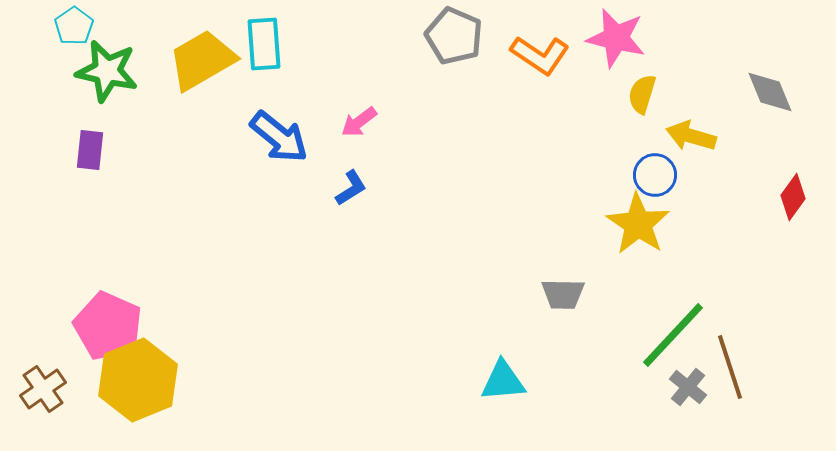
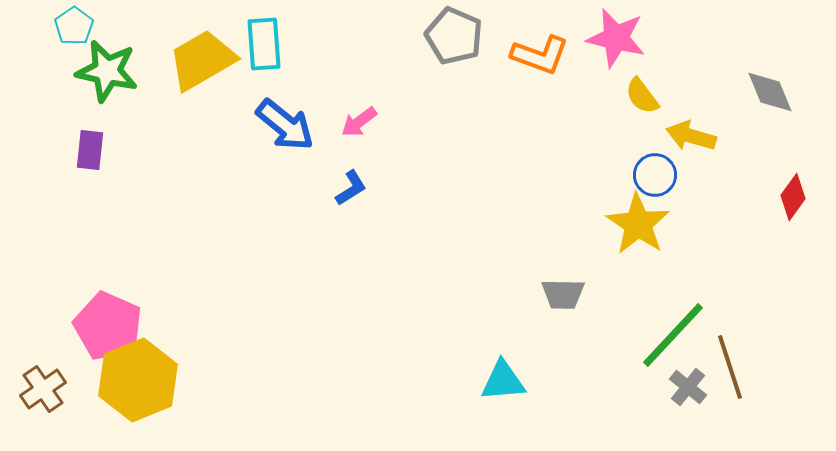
orange L-shape: rotated 14 degrees counterclockwise
yellow semicircle: moved 2 px down; rotated 54 degrees counterclockwise
blue arrow: moved 6 px right, 12 px up
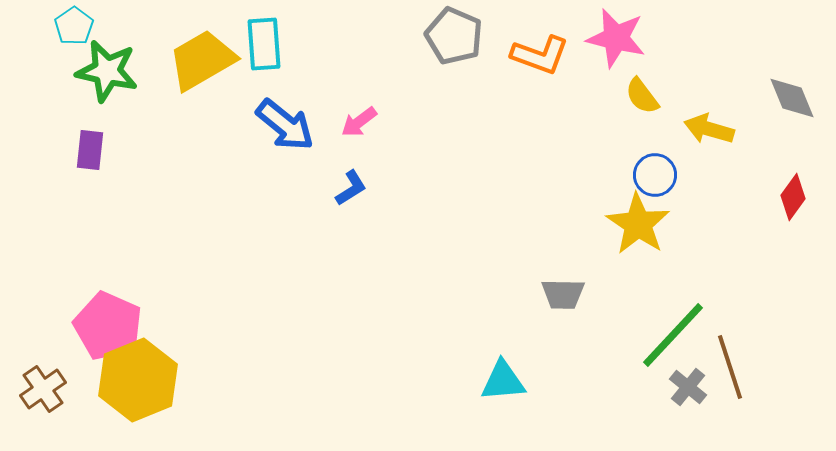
gray diamond: moved 22 px right, 6 px down
yellow arrow: moved 18 px right, 7 px up
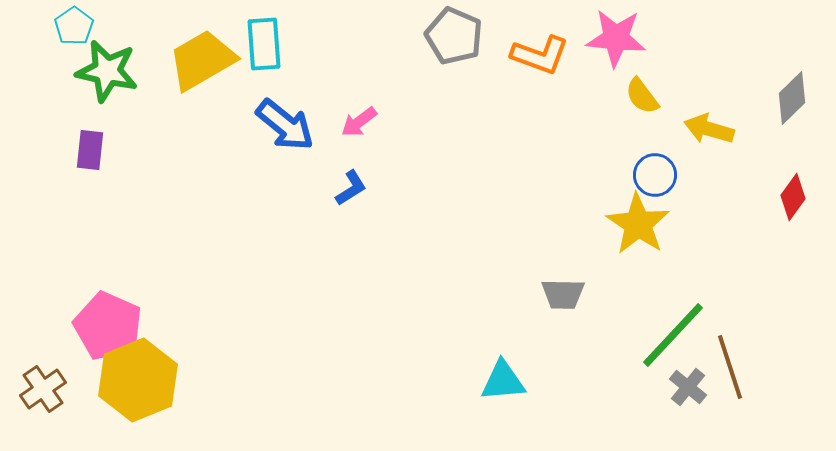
pink star: rotated 8 degrees counterclockwise
gray diamond: rotated 68 degrees clockwise
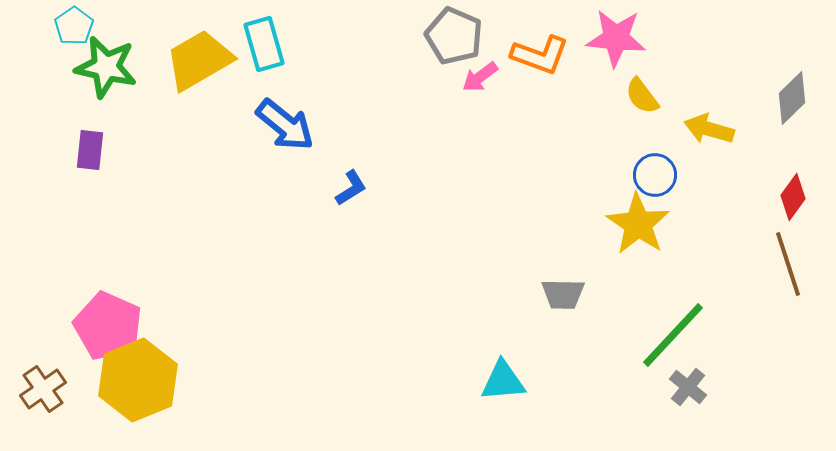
cyan rectangle: rotated 12 degrees counterclockwise
yellow trapezoid: moved 3 px left
green star: moved 1 px left, 4 px up
pink arrow: moved 121 px right, 45 px up
brown line: moved 58 px right, 103 px up
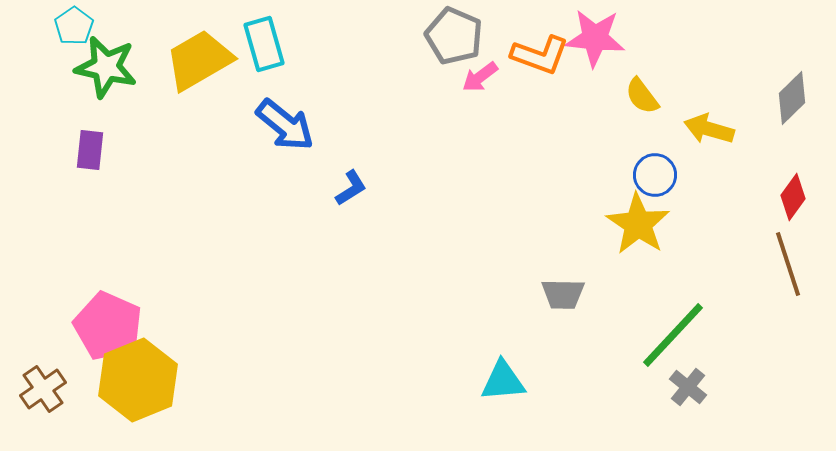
pink star: moved 21 px left
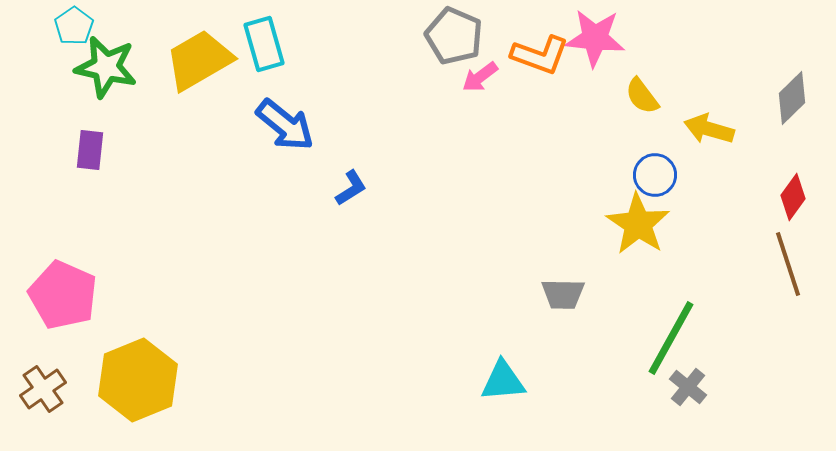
pink pentagon: moved 45 px left, 31 px up
green line: moved 2 px left, 3 px down; rotated 14 degrees counterclockwise
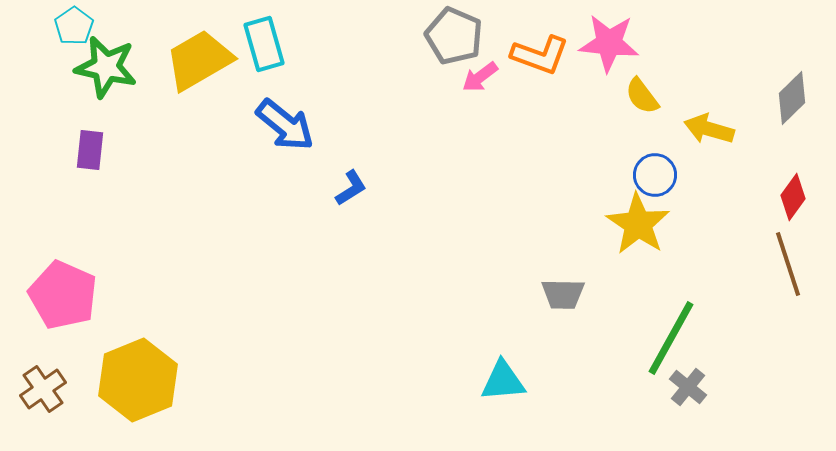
pink star: moved 14 px right, 5 px down
